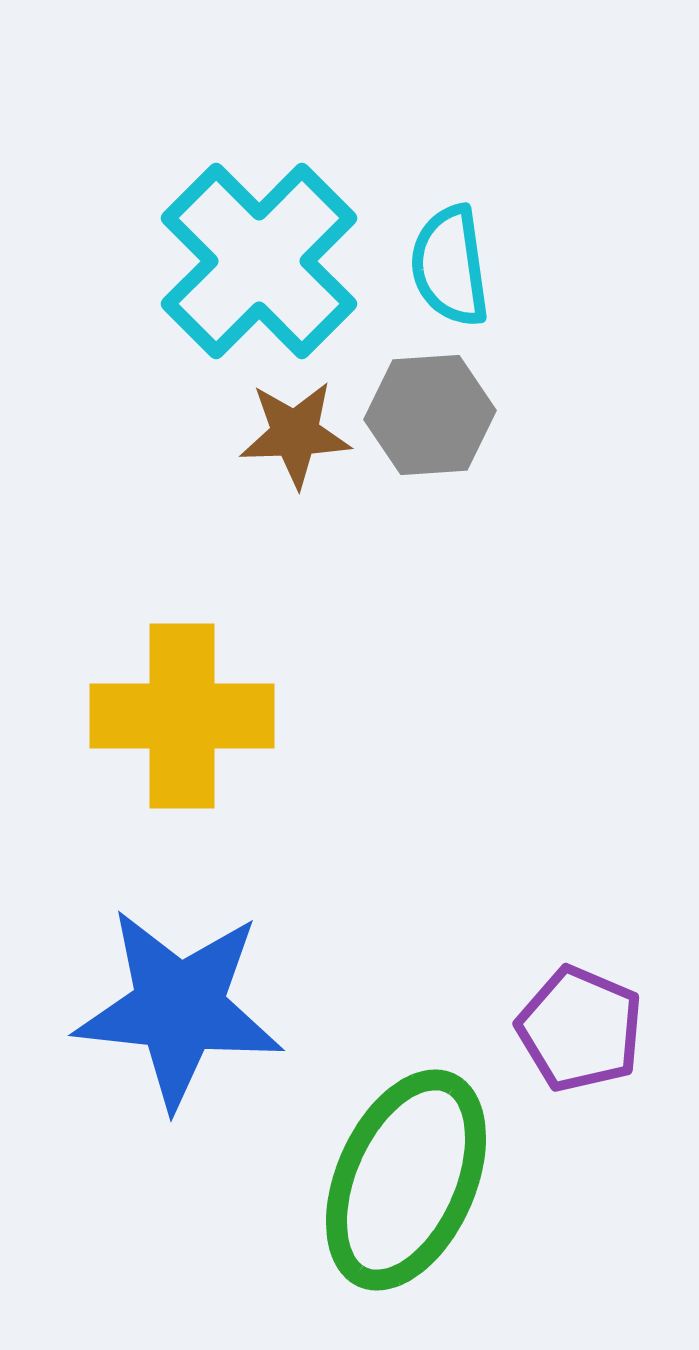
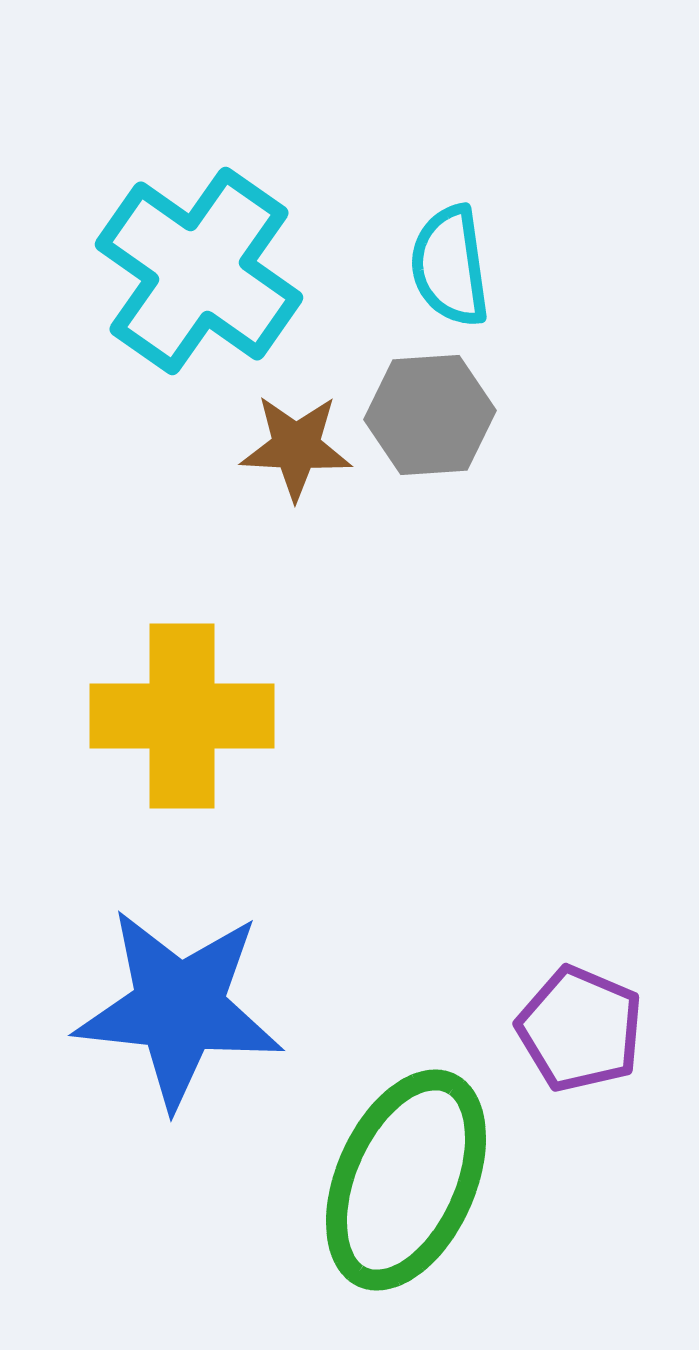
cyan cross: moved 60 px left, 10 px down; rotated 10 degrees counterclockwise
brown star: moved 1 px right, 13 px down; rotated 5 degrees clockwise
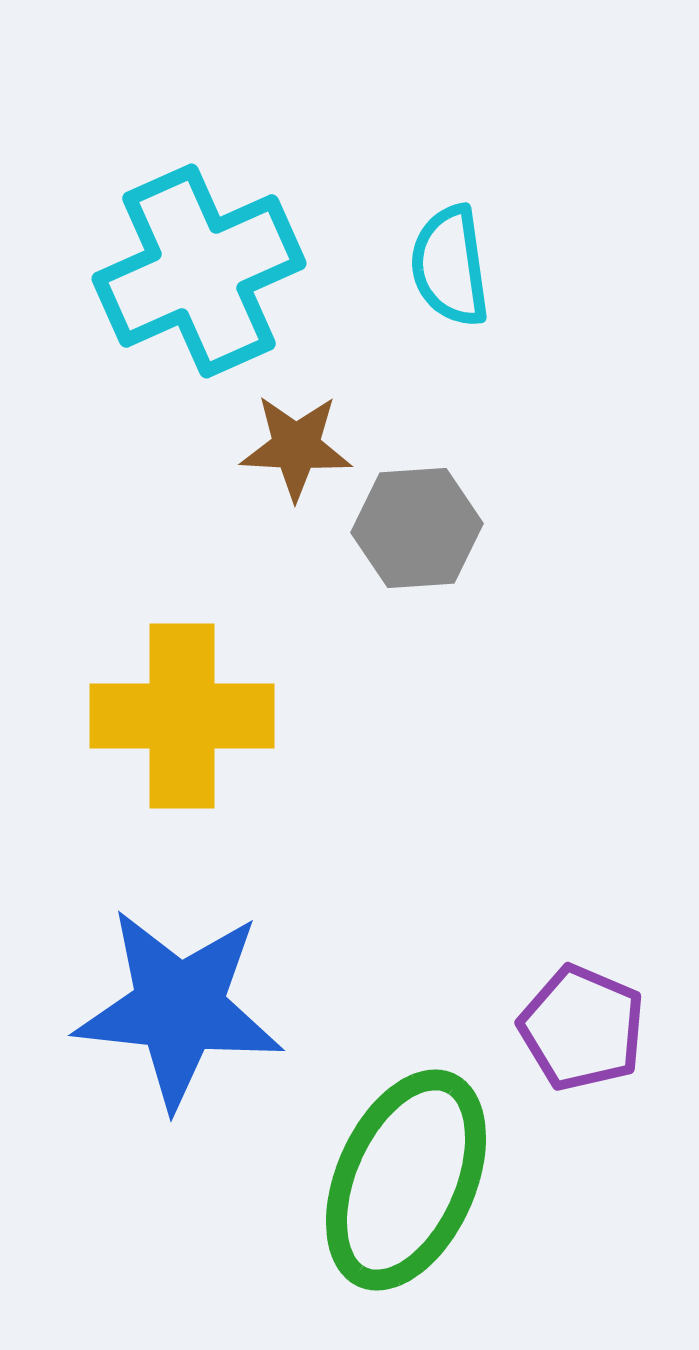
cyan cross: rotated 31 degrees clockwise
gray hexagon: moved 13 px left, 113 px down
purple pentagon: moved 2 px right, 1 px up
